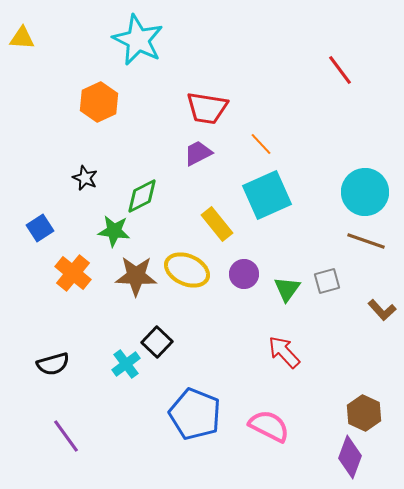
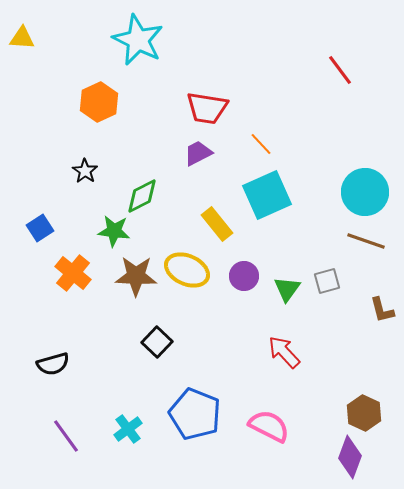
black star: moved 7 px up; rotated 10 degrees clockwise
purple circle: moved 2 px down
brown L-shape: rotated 28 degrees clockwise
cyan cross: moved 2 px right, 65 px down
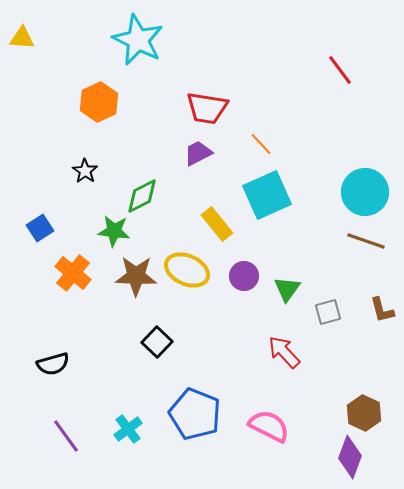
gray square: moved 1 px right, 31 px down
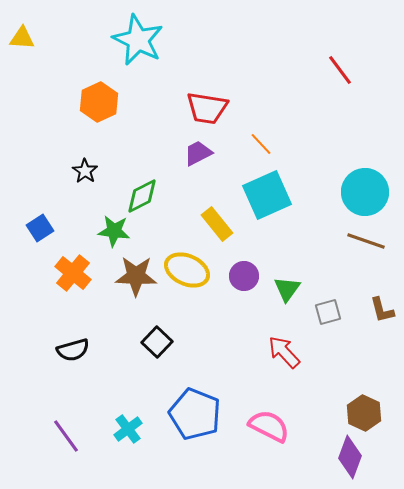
black semicircle: moved 20 px right, 14 px up
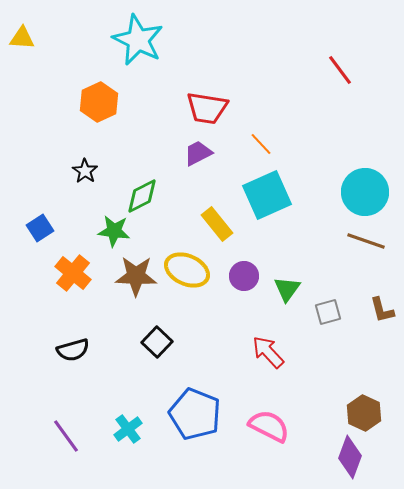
red arrow: moved 16 px left
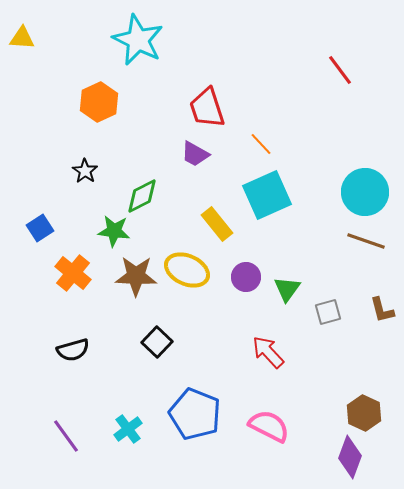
red trapezoid: rotated 63 degrees clockwise
purple trapezoid: moved 3 px left, 1 px down; rotated 124 degrees counterclockwise
purple circle: moved 2 px right, 1 px down
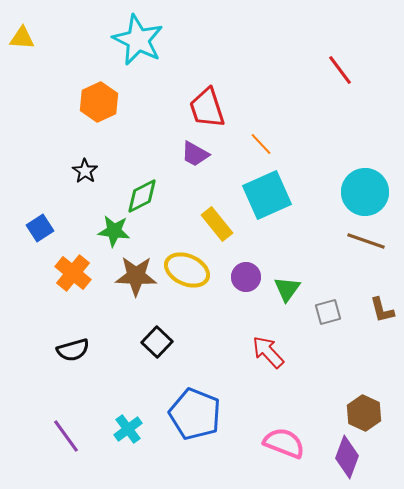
pink semicircle: moved 15 px right, 17 px down; rotated 6 degrees counterclockwise
purple diamond: moved 3 px left
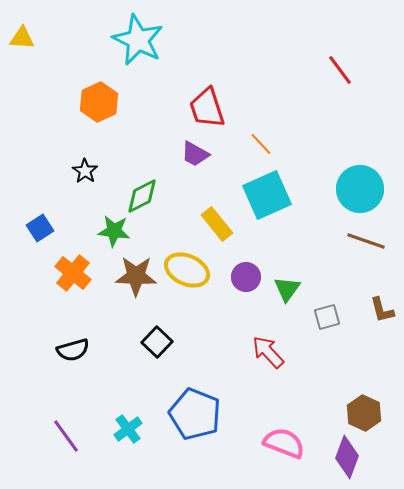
cyan circle: moved 5 px left, 3 px up
gray square: moved 1 px left, 5 px down
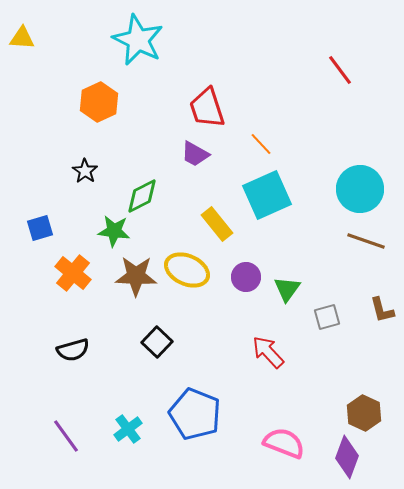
blue square: rotated 16 degrees clockwise
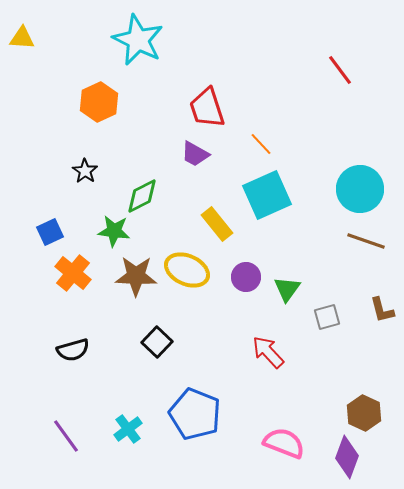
blue square: moved 10 px right, 4 px down; rotated 8 degrees counterclockwise
